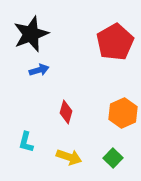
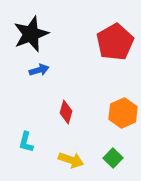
yellow arrow: moved 2 px right, 3 px down
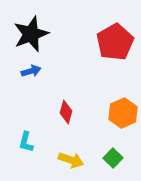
blue arrow: moved 8 px left, 1 px down
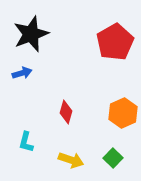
blue arrow: moved 9 px left, 2 px down
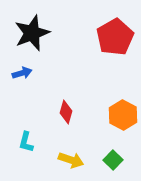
black star: moved 1 px right, 1 px up
red pentagon: moved 5 px up
orange hexagon: moved 2 px down; rotated 8 degrees counterclockwise
green square: moved 2 px down
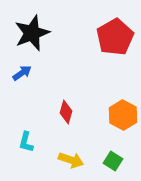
blue arrow: rotated 18 degrees counterclockwise
green square: moved 1 px down; rotated 12 degrees counterclockwise
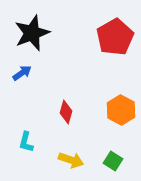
orange hexagon: moved 2 px left, 5 px up
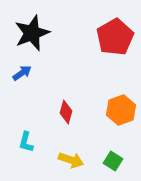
orange hexagon: rotated 12 degrees clockwise
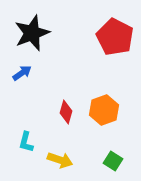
red pentagon: rotated 15 degrees counterclockwise
orange hexagon: moved 17 px left
yellow arrow: moved 11 px left
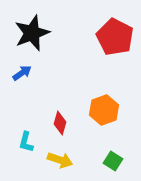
red diamond: moved 6 px left, 11 px down
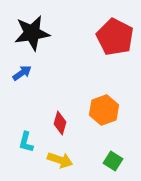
black star: rotated 12 degrees clockwise
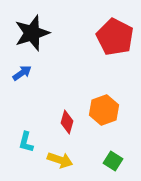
black star: rotated 9 degrees counterclockwise
red diamond: moved 7 px right, 1 px up
